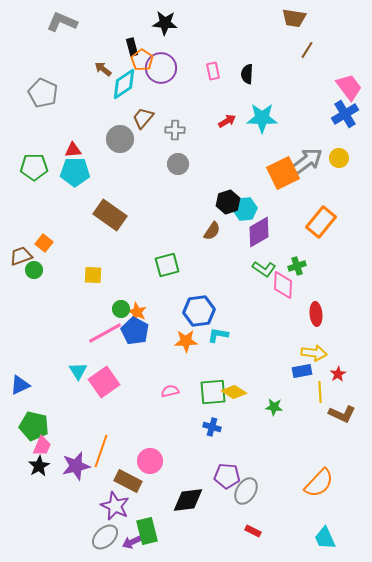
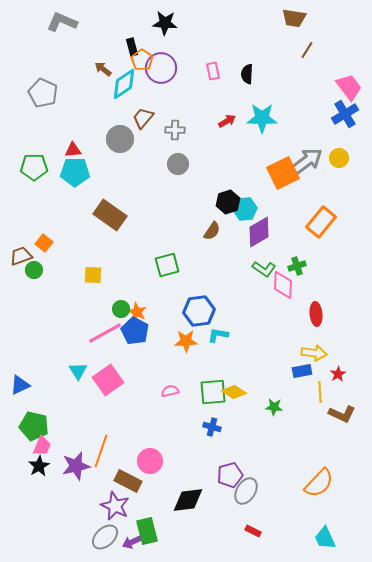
pink square at (104, 382): moved 4 px right, 2 px up
purple pentagon at (227, 476): moved 3 px right, 1 px up; rotated 20 degrees counterclockwise
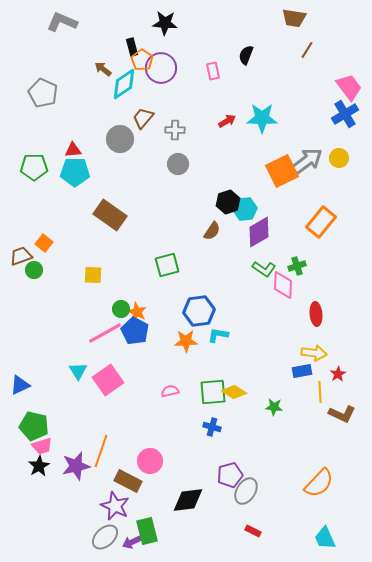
black semicircle at (247, 74): moved 1 px left, 19 px up; rotated 18 degrees clockwise
orange square at (283, 173): moved 1 px left, 2 px up
pink trapezoid at (42, 446): rotated 50 degrees clockwise
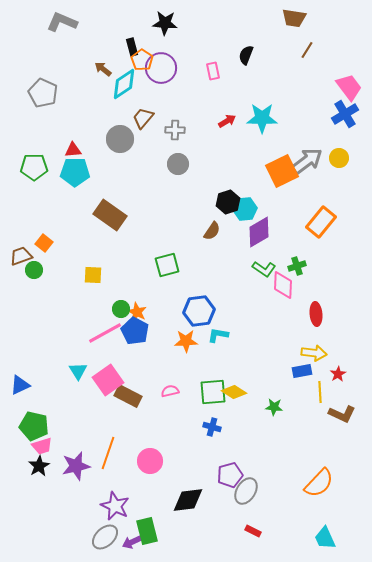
orange line at (101, 451): moved 7 px right, 2 px down
brown rectangle at (128, 481): moved 85 px up
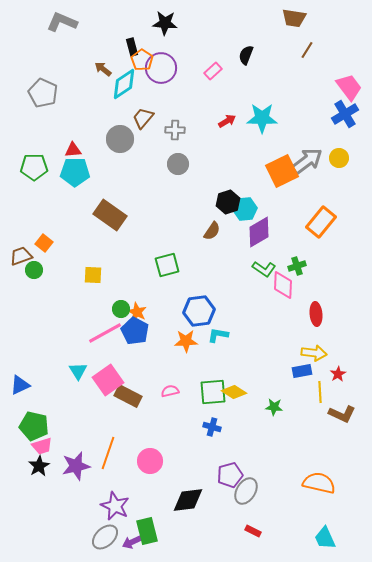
pink rectangle at (213, 71): rotated 60 degrees clockwise
orange semicircle at (319, 483): rotated 120 degrees counterclockwise
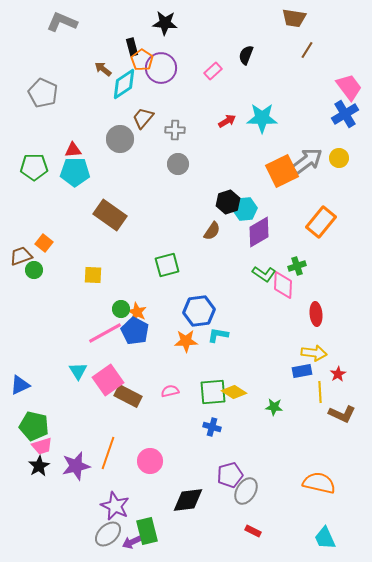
green L-shape at (264, 269): moved 5 px down
gray ellipse at (105, 537): moved 3 px right, 3 px up
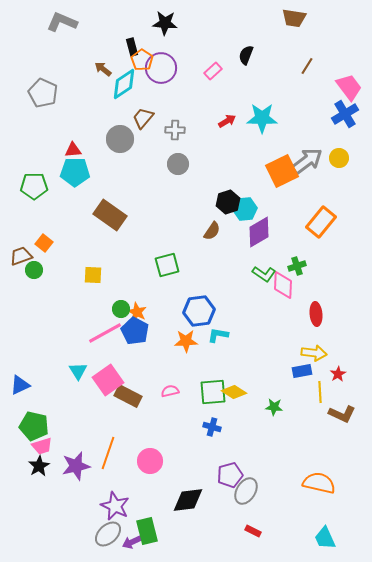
brown line at (307, 50): moved 16 px down
green pentagon at (34, 167): moved 19 px down
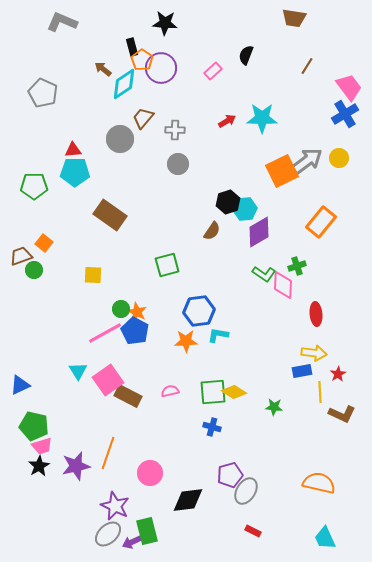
pink circle at (150, 461): moved 12 px down
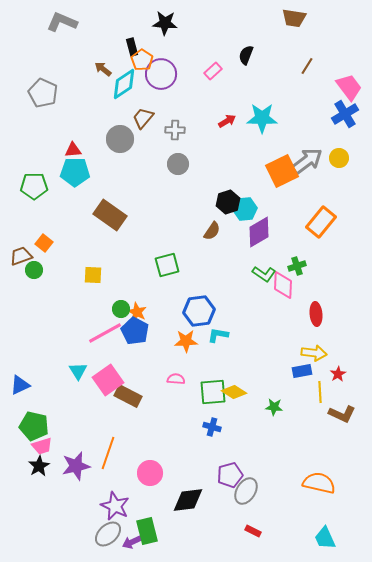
purple circle at (161, 68): moved 6 px down
pink semicircle at (170, 391): moved 6 px right, 12 px up; rotated 18 degrees clockwise
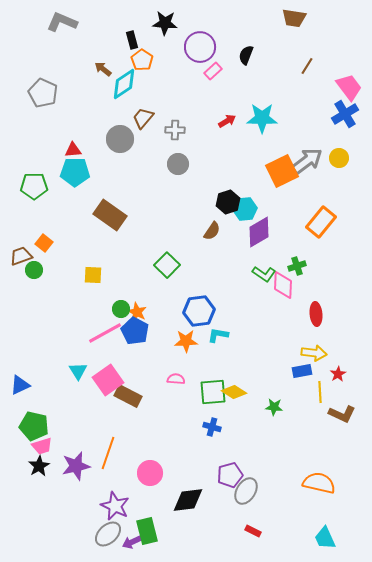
black rectangle at (132, 47): moved 7 px up
purple circle at (161, 74): moved 39 px right, 27 px up
green square at (167, 265): rotated 30 degrees counterclockwise
